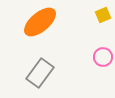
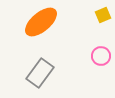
orange ellipse: moved 1 px right
pink circle: moved 2 px left, 1 px up
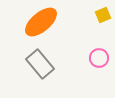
pink circle: moved 2 px left, 2 px down
gray rectangle: moved 9 px up; rotated 76 degrees counterclockwise
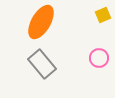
orange ellipse: rotated 20 degrees counterclockwise
gray rectangle: moved 2 px right
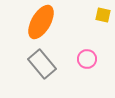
yellow square: rotated 35 degrees clockwise
pink circle: moved 12 px left, 1 px down
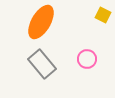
yellow square: rotated 14 degrees clockwise
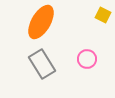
gray rectangle: rotated 8 degrees clockwise
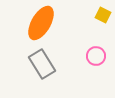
orange ellipse: moved 1 px down
pink circle: moved 9 px right, 3 px up
